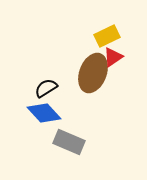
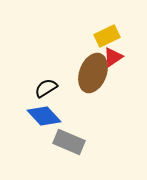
blue diamond: moved 3 px down
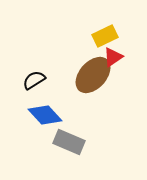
yellow rectangle: moved 2 px left
brown ellipse: moved 2 px down; rotated 21 degrees clockwise
black semicircle: moved 12 px left, 8 px up
blue diamond: moved 1 px right, 1 px up
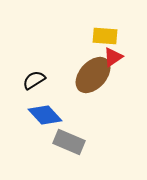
yellow rectangle: rotated 30 degrees clockwise
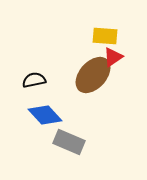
black semicircle: rotated 20 degrees clockwise
